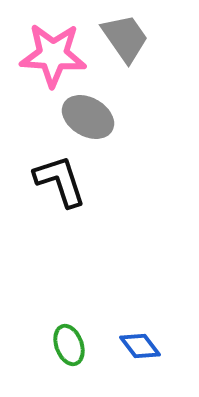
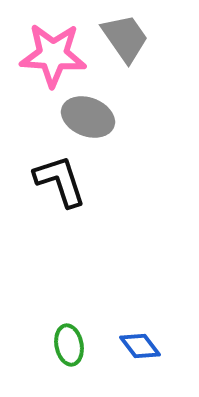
gray ellipse: rotated 9 degrees counterclockwise
green ellipse: rotated 9 degrees clockwise
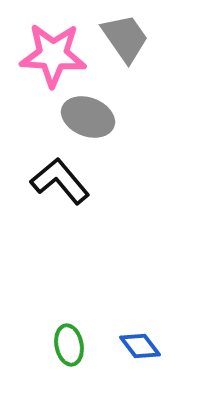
black L-shape: rotated 22 degrees counterclockwise
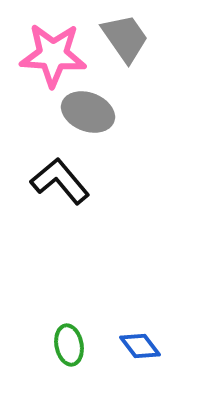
gray ellipse: moved 5 px up
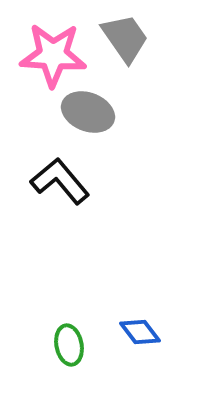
blue diamond: moved 14 px up
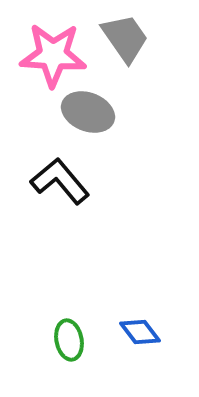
green ellipse: moved 5 px up
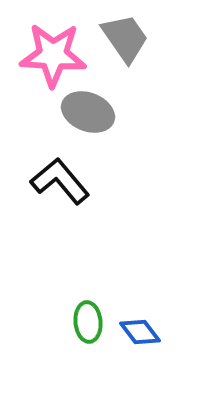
green ellipse: moved 19 px right, 18 px up; rotated 6 degrees clockwise
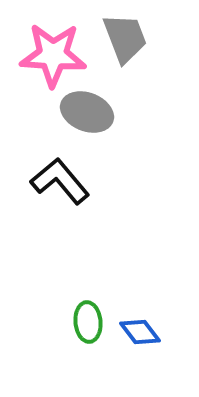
gray trapezoid: rotated 14 degrees clockwise
gray ellipse: moved 1 px left
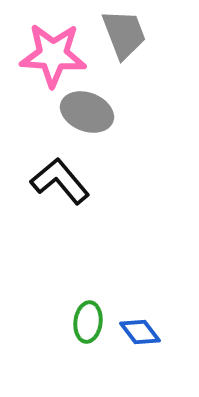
gray trapezoid: moved 1 px left, 4 px up
green ellipse: rotated 12 degrees clockwise
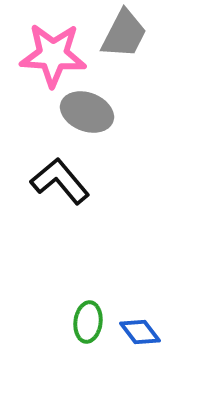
gray trapezoid: rotated 48 degrees clockwise
